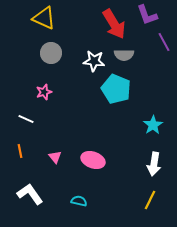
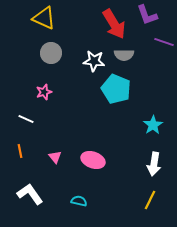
purple line: rotated 42 degrees counterclockwise
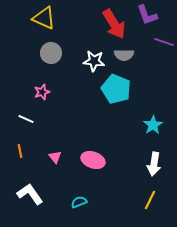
pink star: moved 2 px left
cyan semicircle: moved 1 px down; rotated 35 degrees counterclockwise
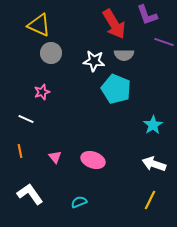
yellow triangle: moved 5 px left, 7 px down
white arrow: rotated 100 degrees clockwise
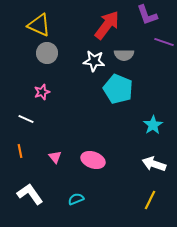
red arrow: moved 7 px left, 1 px down; rotated 112 degrees counterclockwise
gray circle: moved 4 px left
cyan pentagon: moved 2 px right
cyan semicircle: moved 3 px left, 3 px up
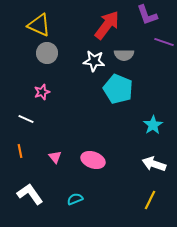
cyan semicircle: moved 1 px left
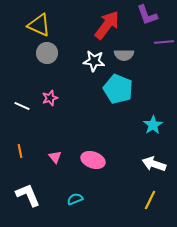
purple line: rotated 24 degrees counterclockwise
pink star: moved 8 px right, 6 px down
white line: moved 4 px left, 13 px up
white L-shape: moved 2 px left, 1 px down; rotated 12 degrees clockwise
